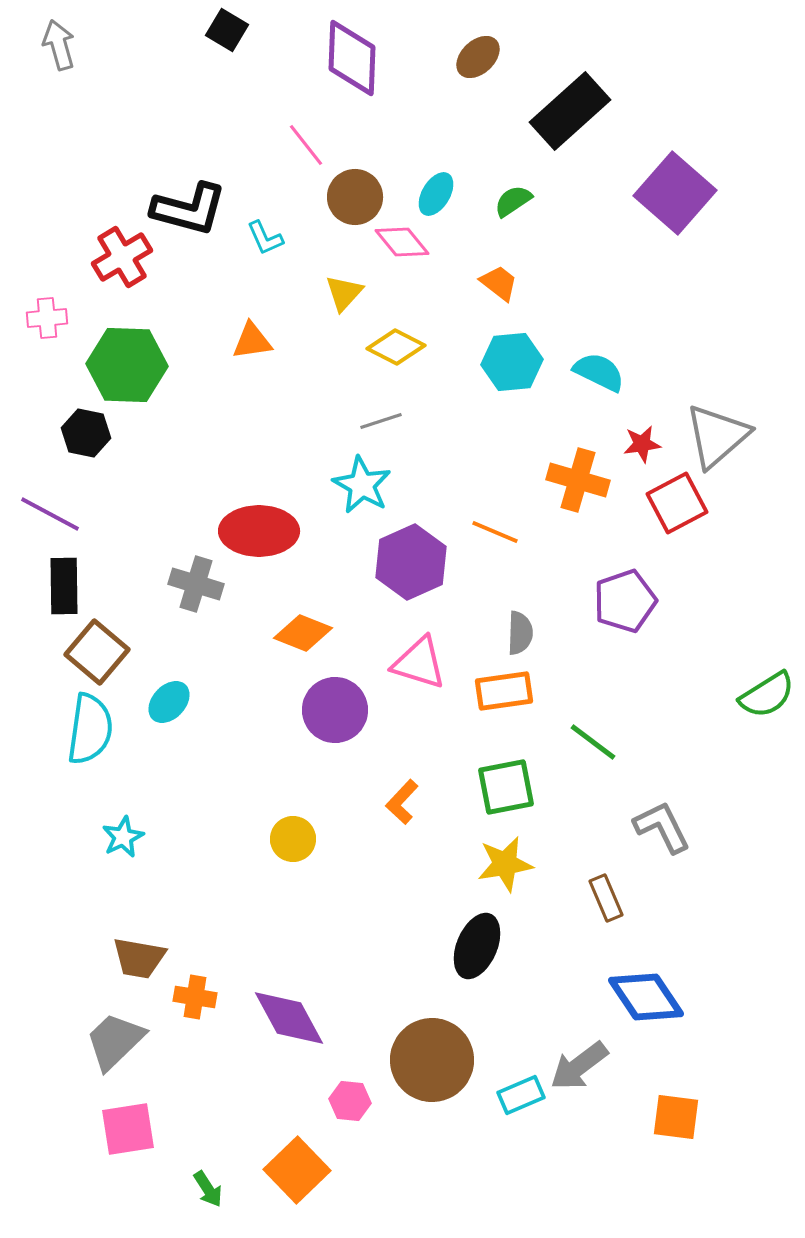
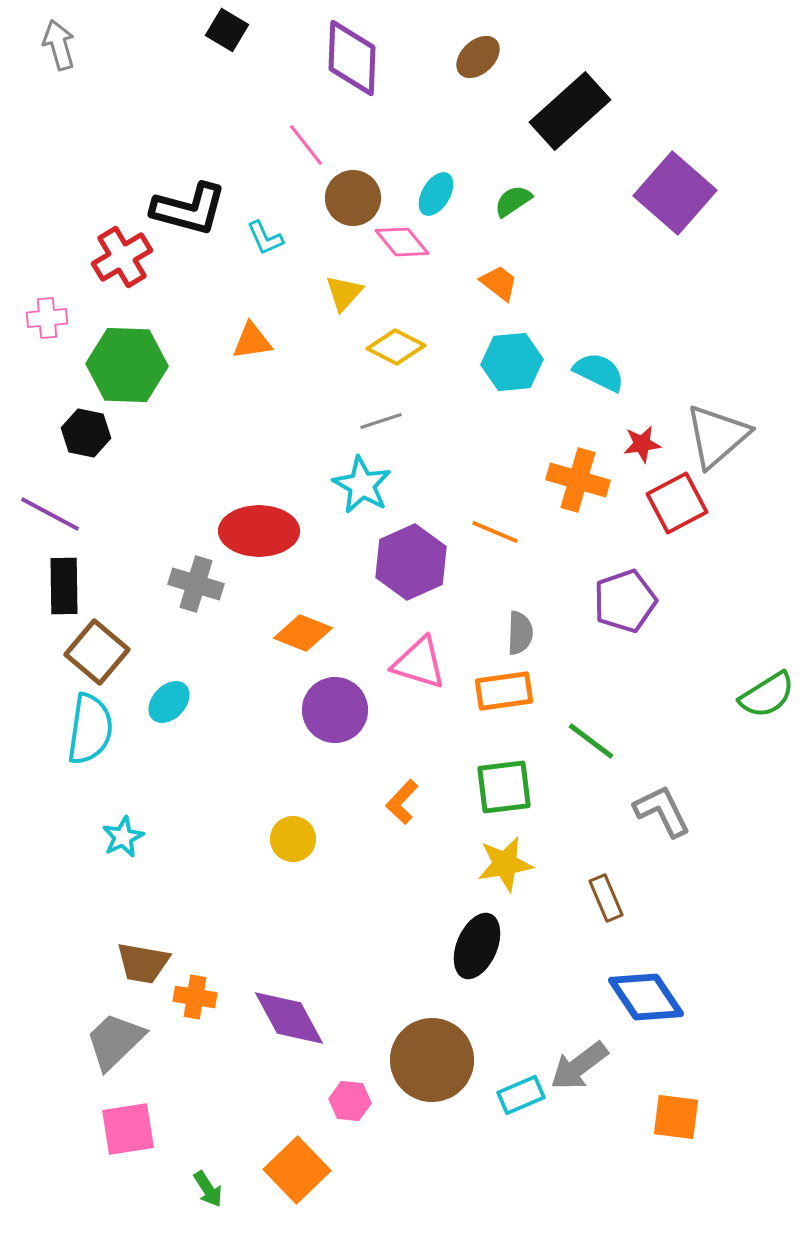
brown circle at (355, 197): moved 2 px left, 1 px down
green line at (593, 742): moved 2 px left, 1 px up
green square at (506, 787): moved 2 px left; rotated 4 degrees clockwise
gray L-shape at (662, 827): moved 16 px up
brown trapezoid at (139, 958): moved 4 px right, 5 px down
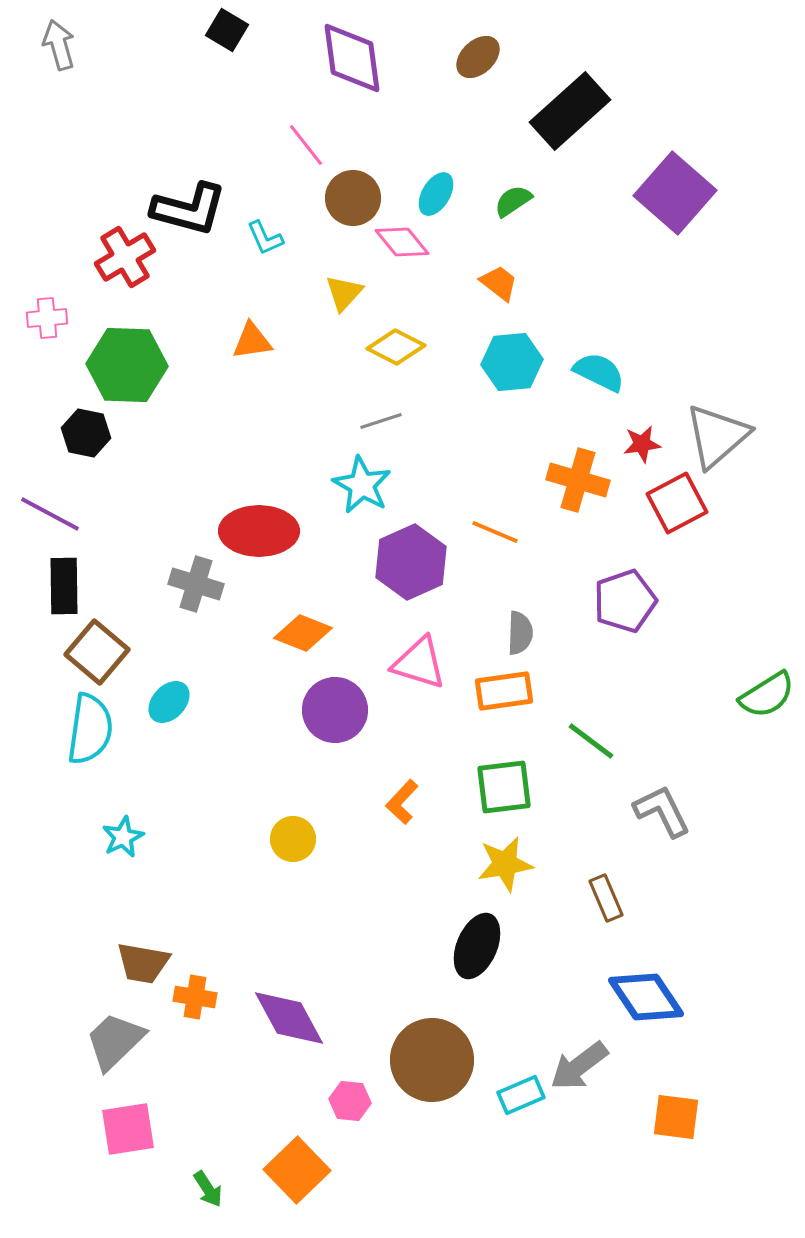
purple diamond at (352, 58): rotated 10 degrees counterclockwise
red cross at (122, 257): moved 3 px right
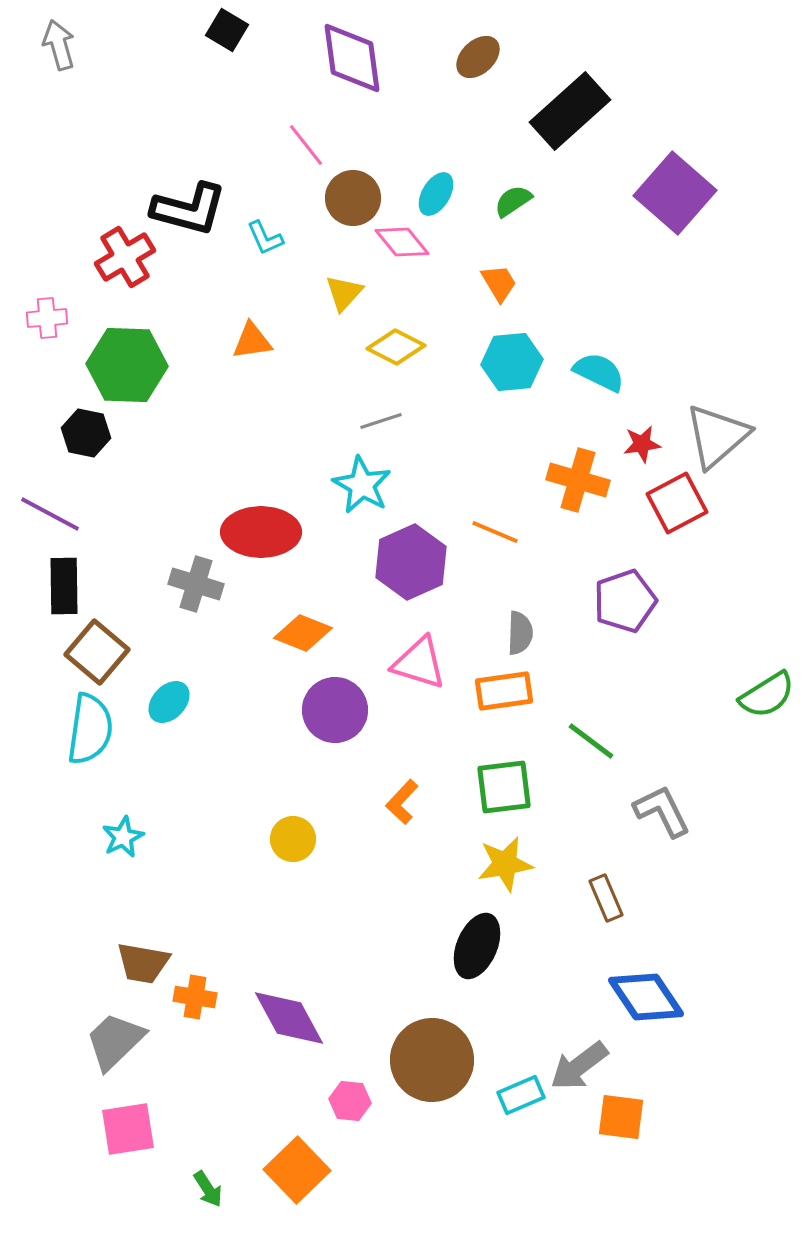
orange trapezoid at (499, 283): rotated 21 degrees clockwise
red ellipse at (259, 531): moved 2 px right, 1 px down
orange square at (676, 1117): moved 55 px left
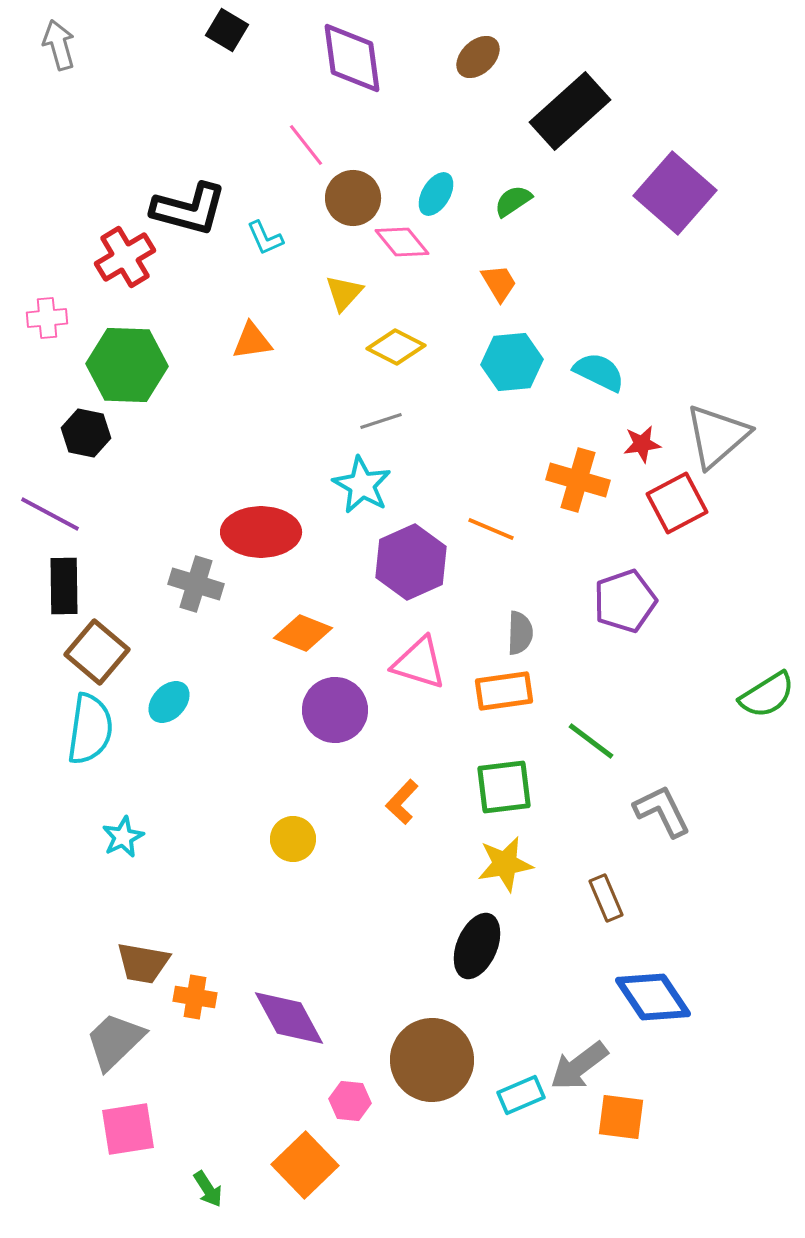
orange line at (495, 532): moved 4 px left, 3 px up
blue diamond at (646, 997): moved 7 px right
orange square at (297, 1170): moved 8 px right, 5 px up
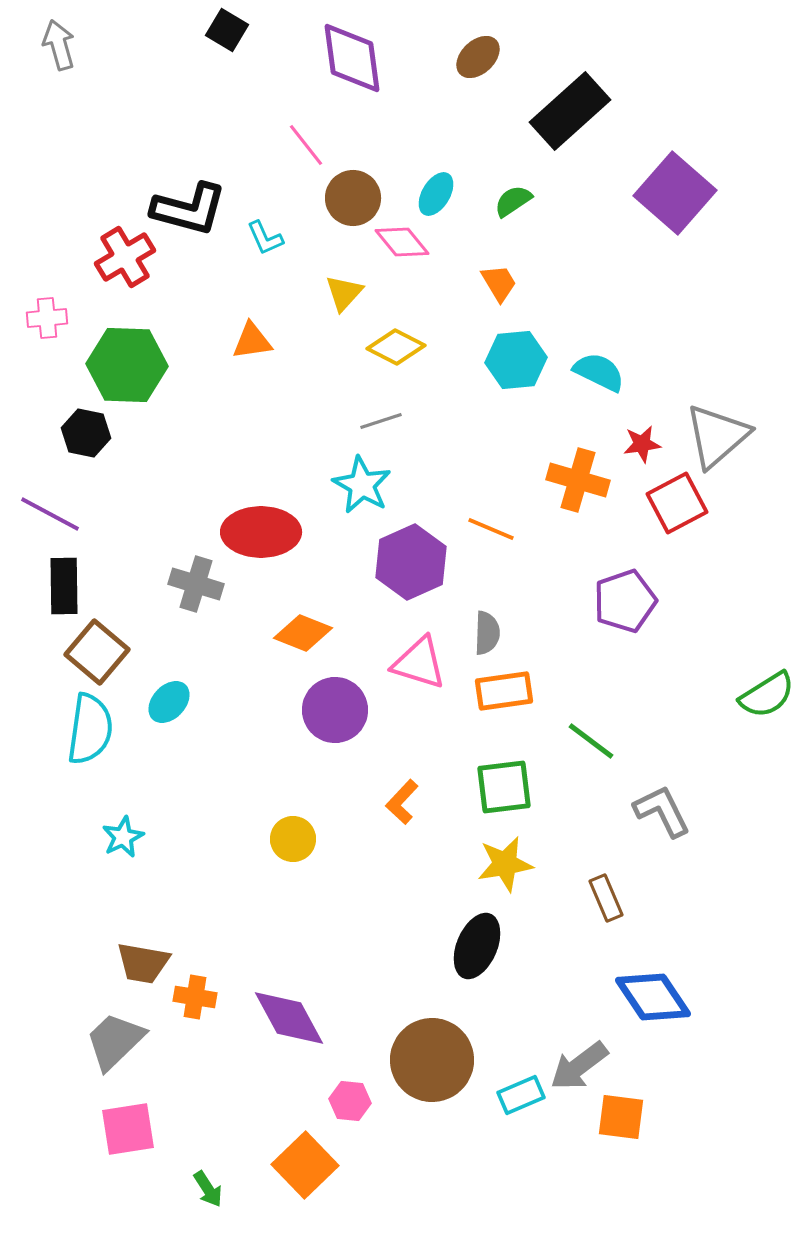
cyan hexagon at (512, 362): moved 4 px right, 2 px up
gray semicircle at (520, 633): moved 33 px left
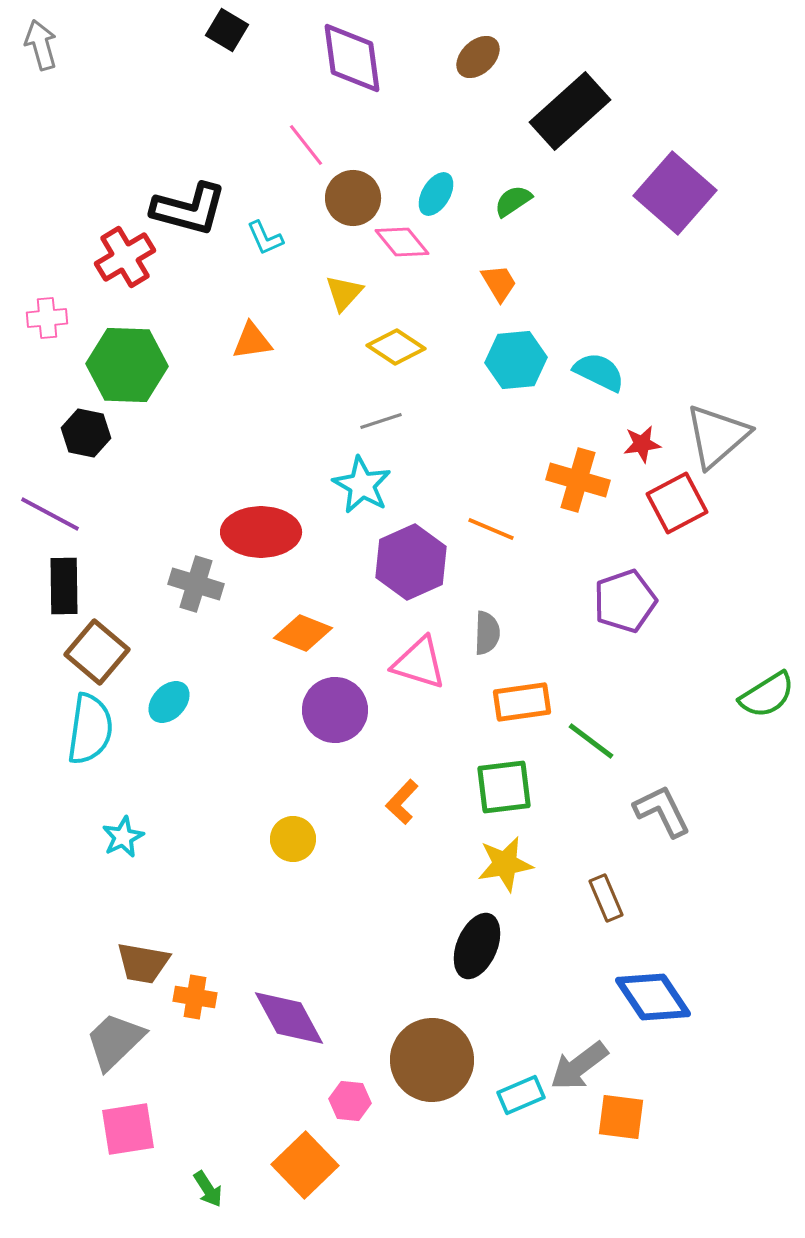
gray arrow at (59, 45): moved 18 px left
yellow diamond at (396, 347): rotated 6 degrees clockwise
orange rectangle at (504, 691): moved 18 px right, 11 px down
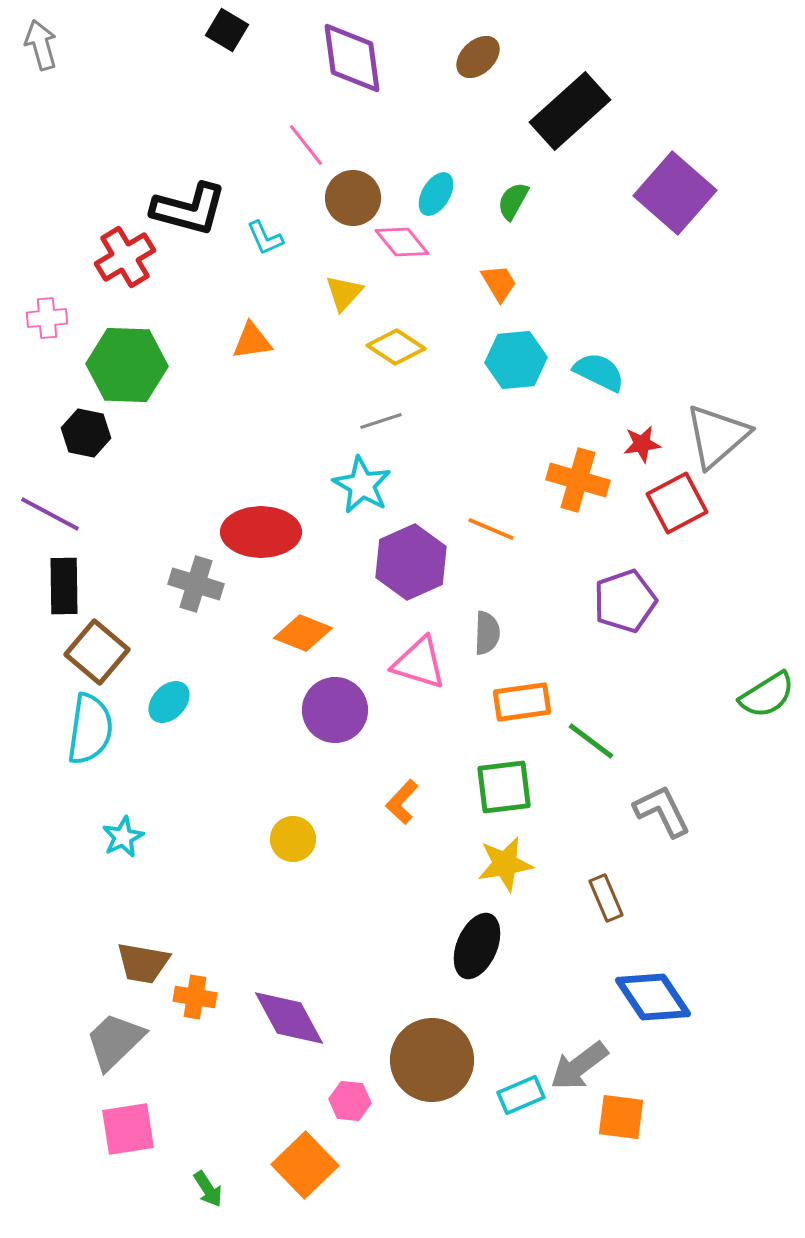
green semicircle at (513, 201): rotated 27 degrees counterclockwise
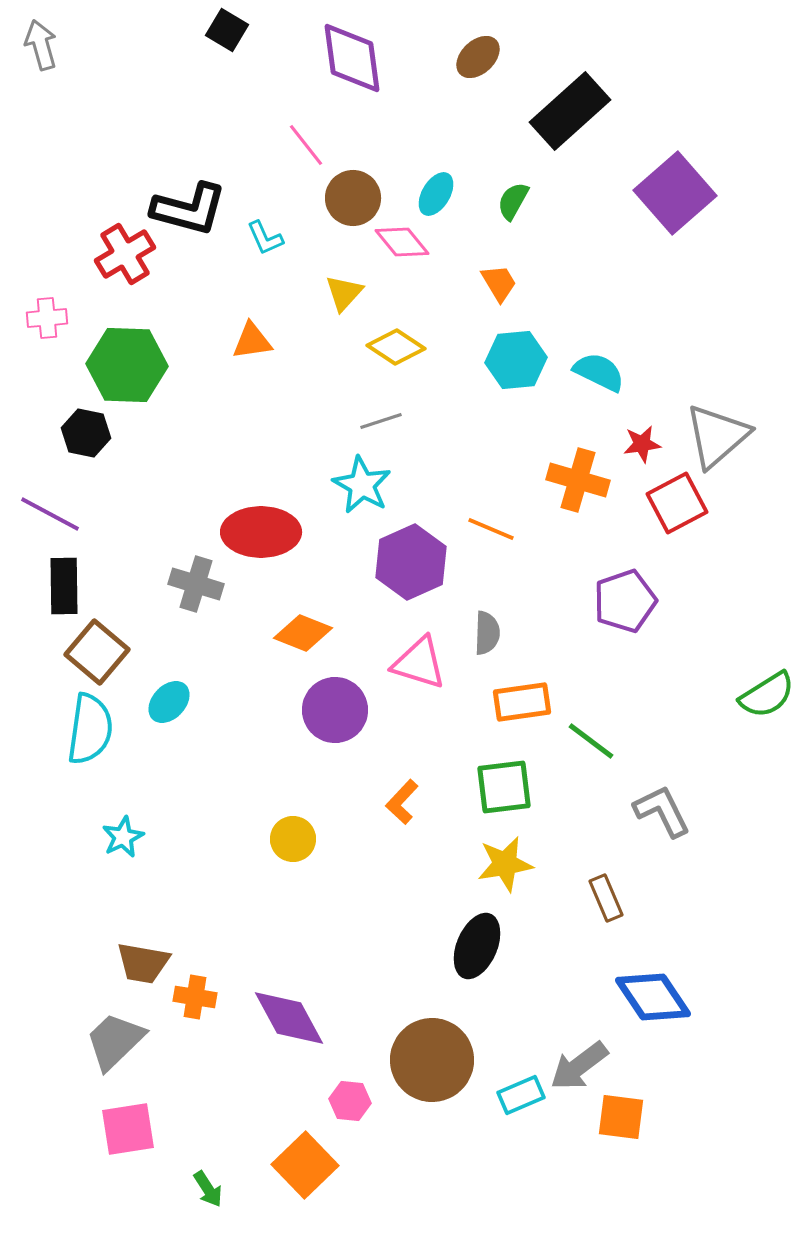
purple square at (675, 193): rotated 8 degrees clockwise
red cross at (125, 257): moved 3 px up
